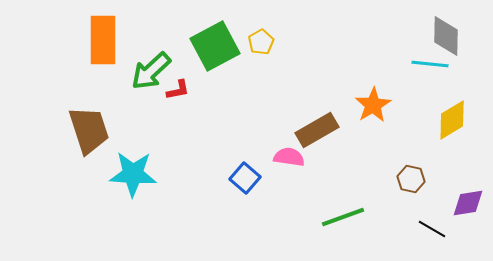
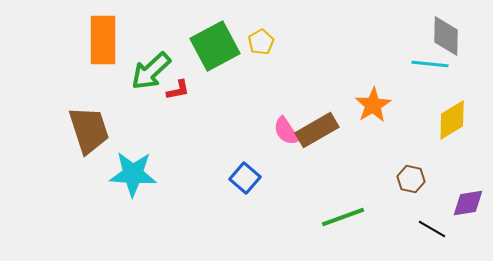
pink semicircle: moved 3 px left, 26 px up; rotated 132 degrees counterclockwise
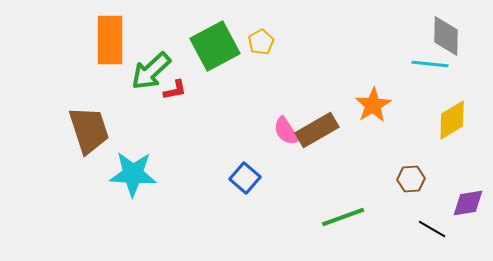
orange rectangle: moved 7 px right
red L-shape: moved 3 px left
brown hexagon: rotated 16 degrees counterclockwise
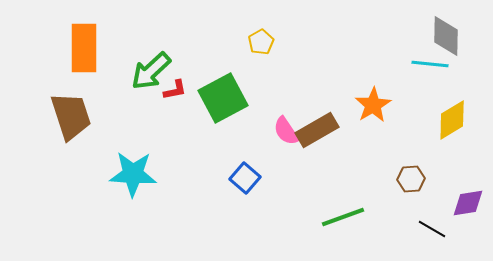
orange rectangle: moved 26 px left, 8 px down
green square: moved 8 px right, 52 px down
brown trapezoid: moved 18 px left, 14 px up
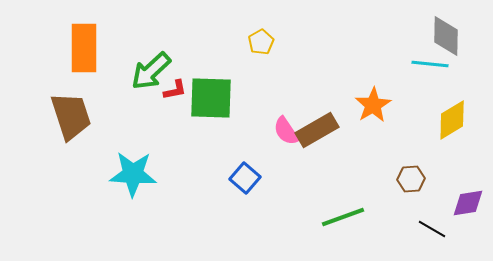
green square: moved 12 px left; rotated 30 degrees clockwise
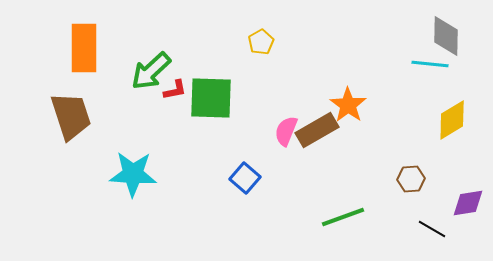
orange star: moved 25 px left; rotated 6 degrees counterclockwise
pink semicircle: rotated 56 degrees clockwise
